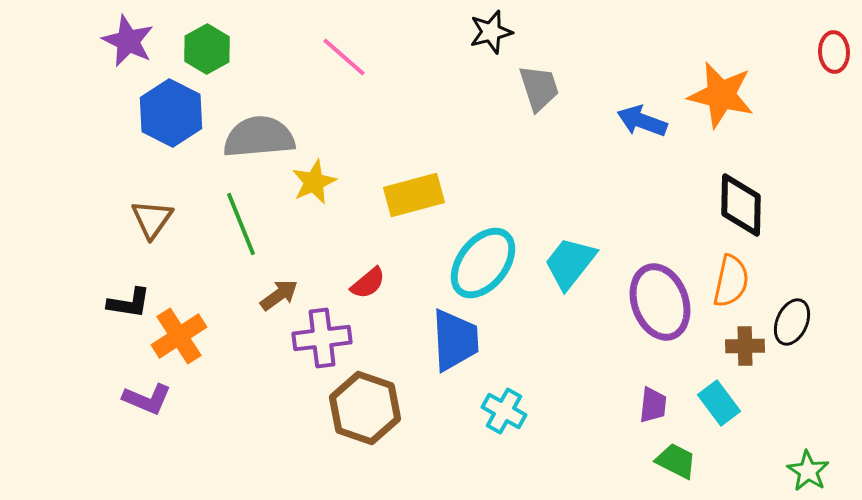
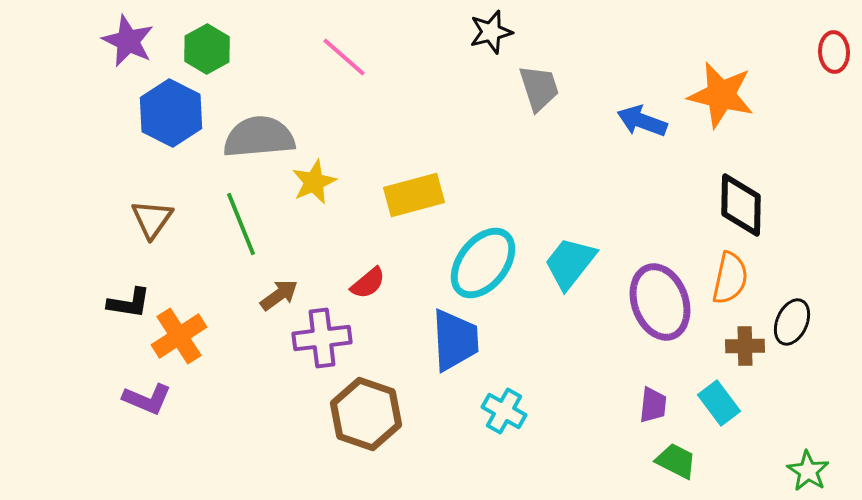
orange semicircle: moved 1 px left, 3 px up
brown hexagon: moved 1 px right, 6 px down
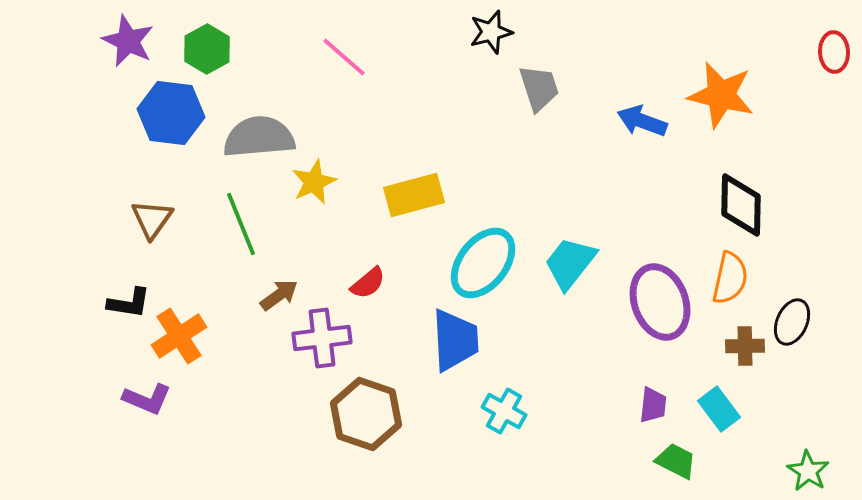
blue hexagon: rotated 20 degrees counterclockwise
cyan rectangle: moved 6 px down
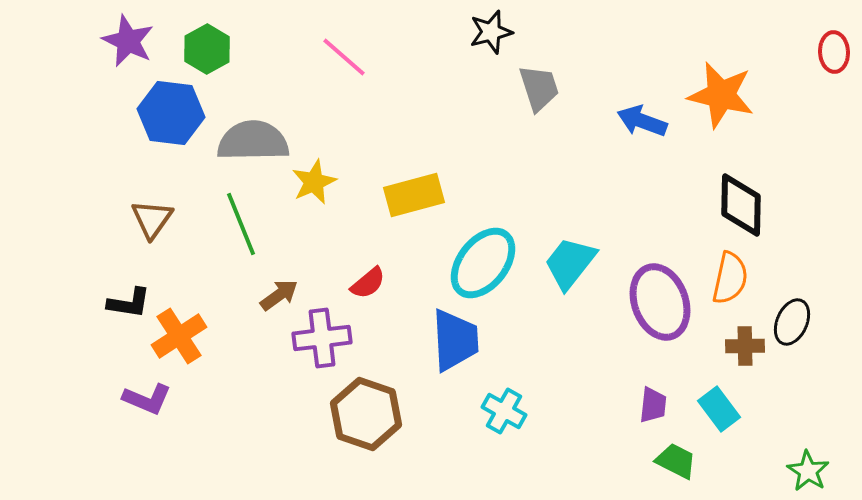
gray semicircle: moved 6 px left, 4 px down; rotated 4 degrees clockwise
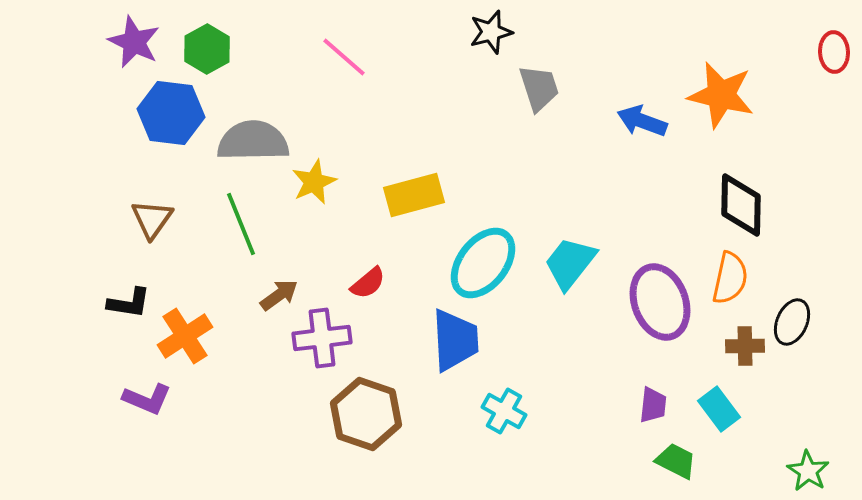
purple star: moved 6 px right, 1 px down
orange cross: moved 6 px right
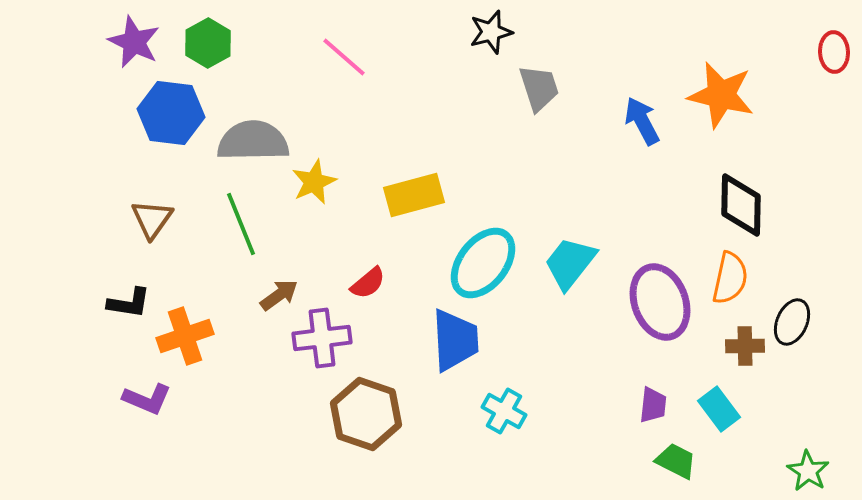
green hexagon: moved 1 px right, 6 px up
blue arrow: rotated 42 degrees clockwise
orange cross: rotated 14 degrees clockwise
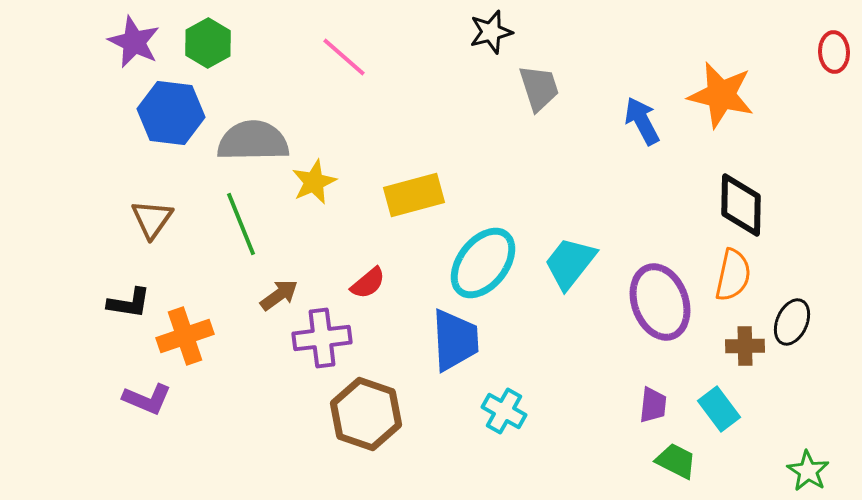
orange semicircle: moved 3 px right, 3 px up
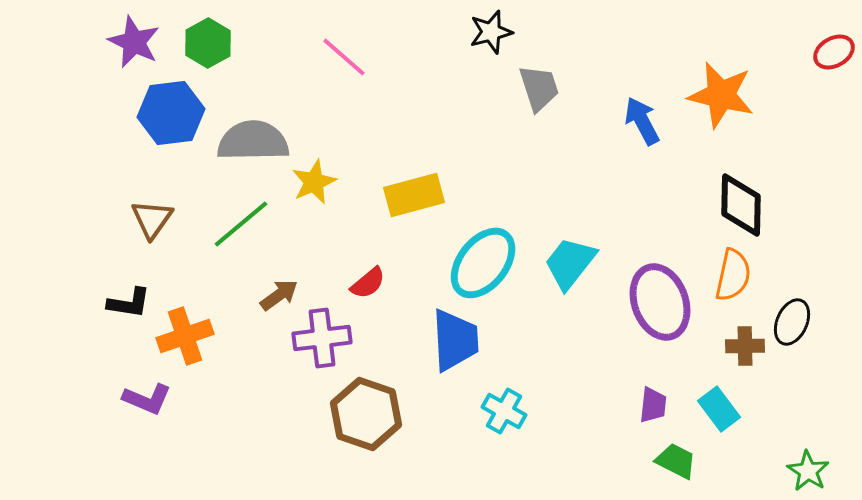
red ellipse: rotated 63 degrees clockwise
blue hexagon: rotated 14 degrees counterclockwise
green line: rotated 72 degrees clockwise
